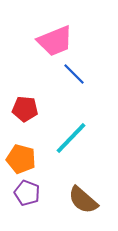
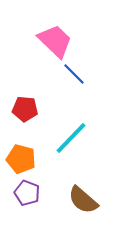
pink trapezoid: rotated 114 degrees counterclockwise
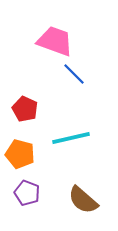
pink trapezoid: rotated 24 degrees counterclockwise
red pentagon: rotated 20 degrees clockwise
cyan line: rotated 33 degrees clockwise
orange pentagon: moved 1 px left, 5 px up
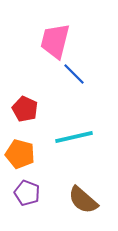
pink trapezoid: rotated 96 degrees counterclockwise
cyan line: moved 3 px right, 1 px up
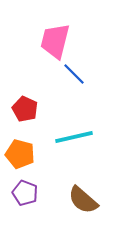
purple pentagon: moved 2 px left
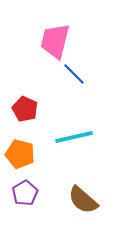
purple pentagon: rotated 20 degrees clockwise
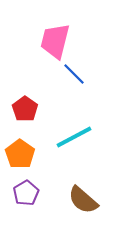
red pentagon: rotated 10 degrees clockwise
cyan line: rotated 15 degrees counterclockwise
orange pentagon: rotated 20 degrees clockwise
purple pentagon: moved 1 px right
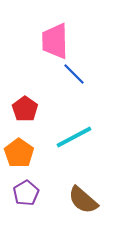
pink trapezoid: rotated 15 degrees counterclockwise
orange pentagon: moved 1 px left, 1 px up
